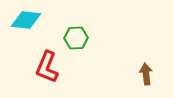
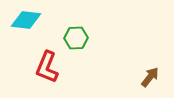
brown arrow: moved 4 px right, 3 px down; rotated 45 degrees clockwise
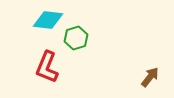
cyan diamond: moved 22 px right
green hexagon: rotated 15 degrees counterclockwise
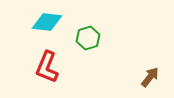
cyan diamond: moved 1 px left, 2 px down
green hexagon: moved 12 px right
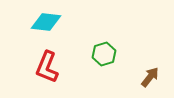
cyan diamond: moved 1 px left
green hexagon: moved 16 px right, 16 px down
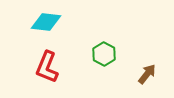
green hexagon: rotated 15 degrees counterclockwise
brown arrow: moved 3 px left, 3 px up
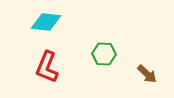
green hexagon: rotated 25 degrees counterclockwise
brown arrow: rotated 95 degrees clockwise
